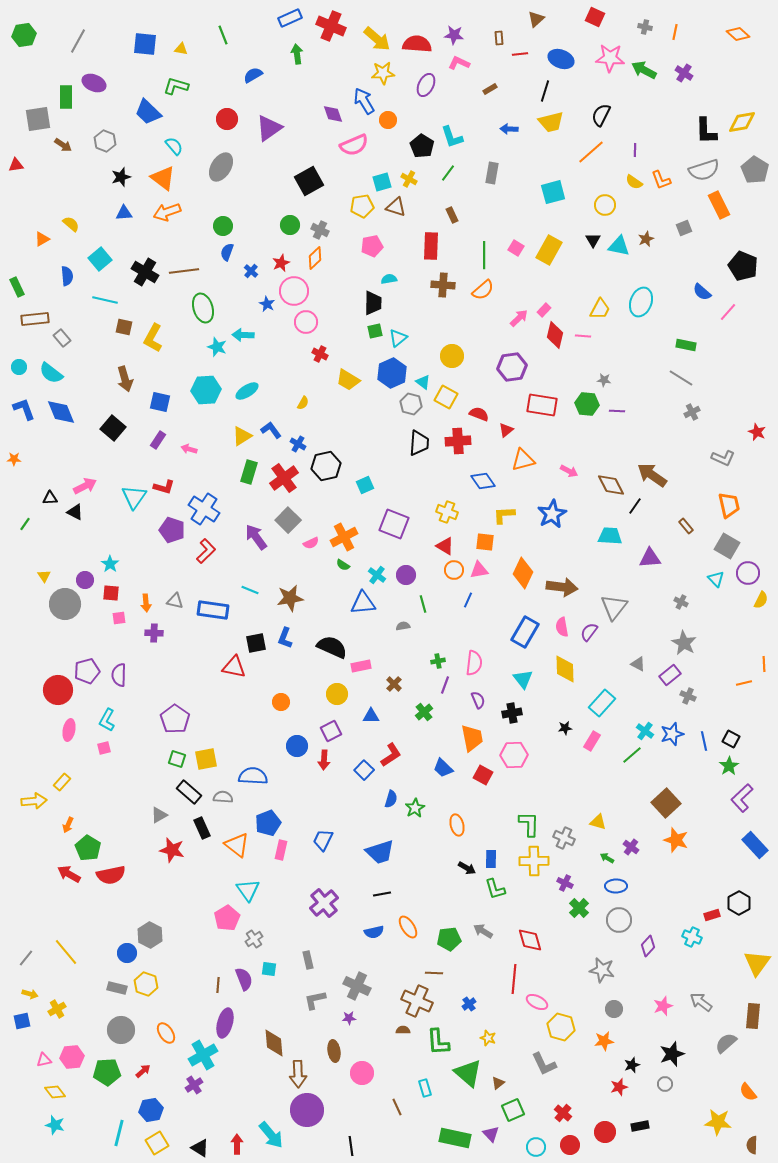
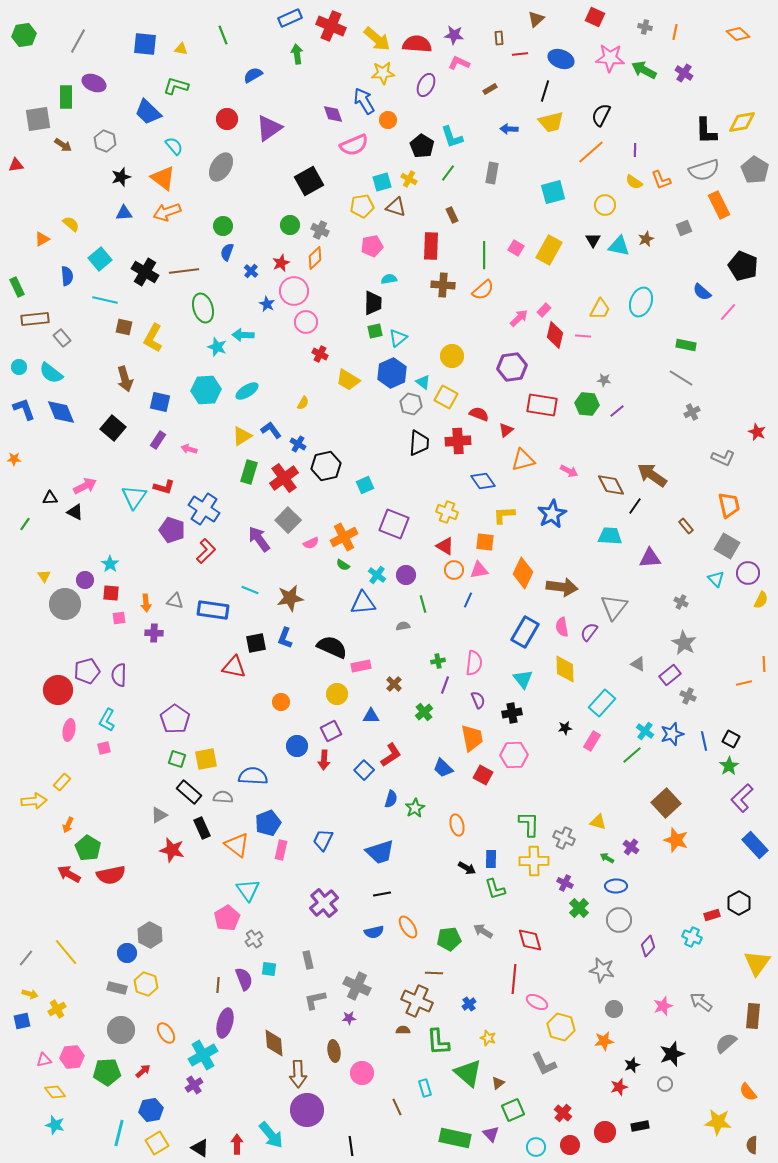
purple line at (617, 411): rotated 42 degrees counterclockwise
purple arrow at (256, 537): moved 3 px right, 2 px down
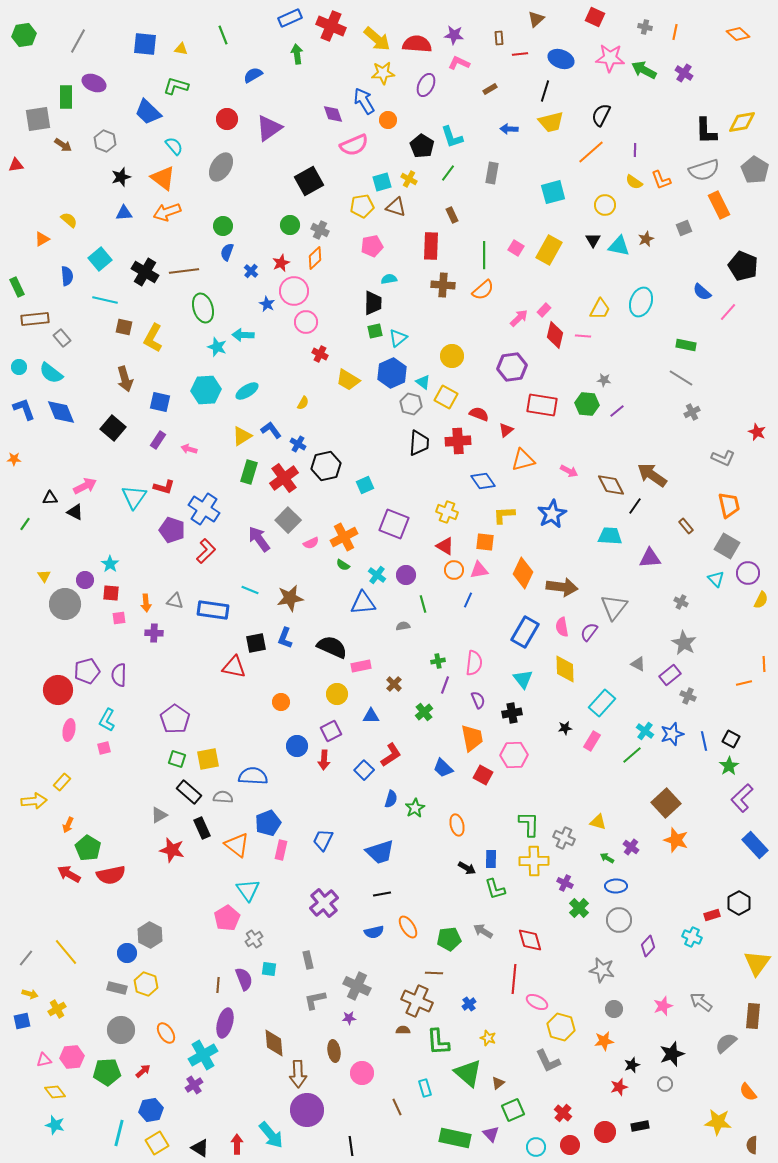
yellow semicircle at (71, 224): moved 2 px left, 4 px up
yellow square at (206, 759): moved 2 px right
gray L-shape at (544, 1064): moved 4 px right, 3 px up
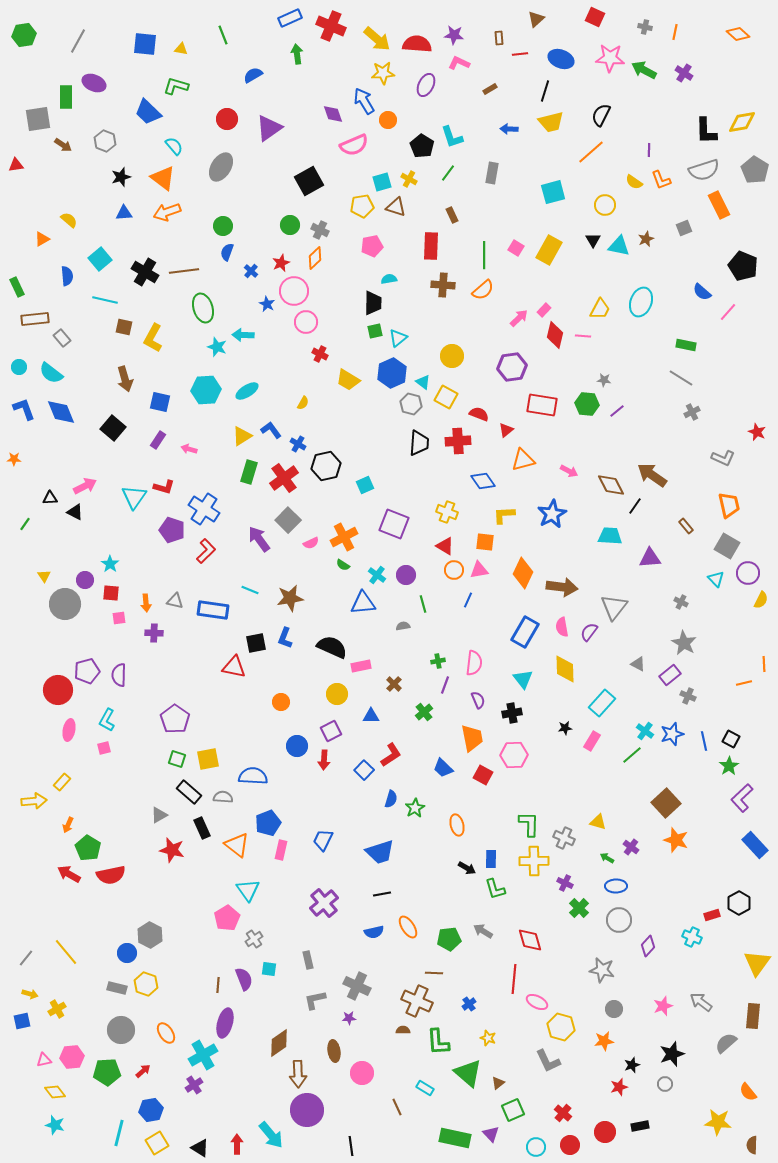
purple line at (635, 150): moved 14 px right
brown diamond at (274, 1043): moved 5 px right; rotated 60 degrees clockwise
cyan rectangle at (425, 1088): rotated 42 degrees counterclockwise
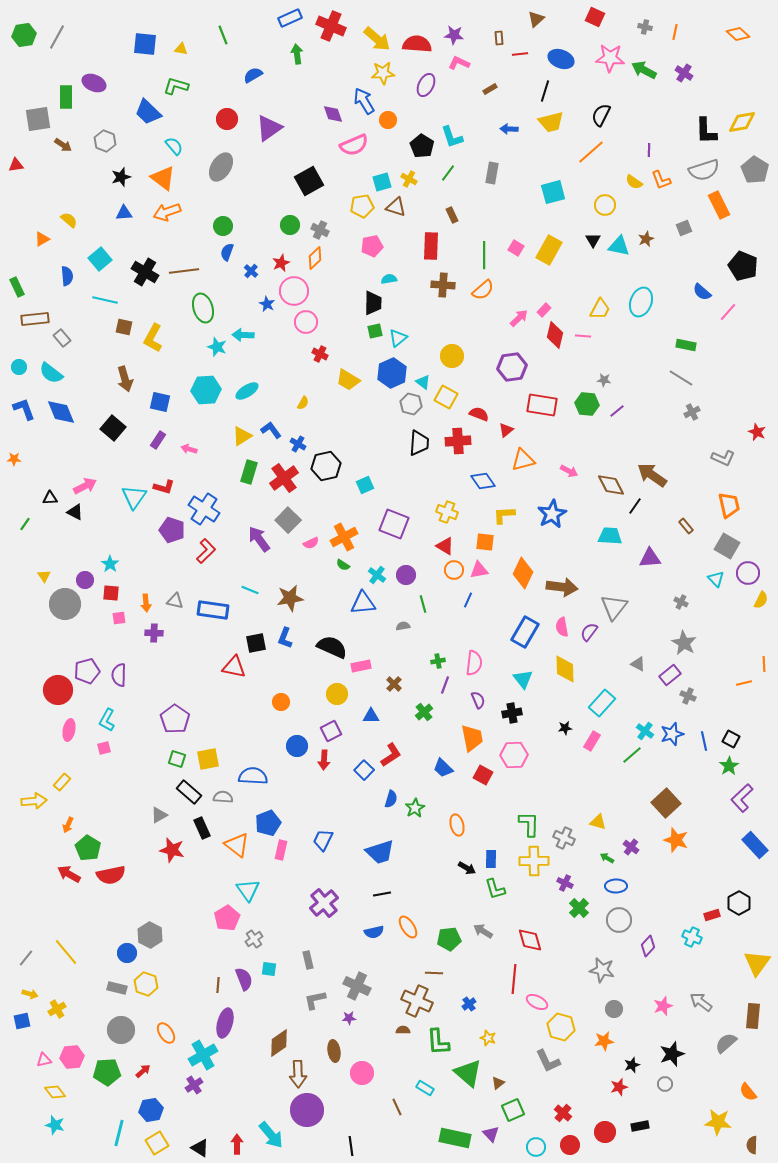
gray line at (78, 41): moved 21 px left, 4 px up
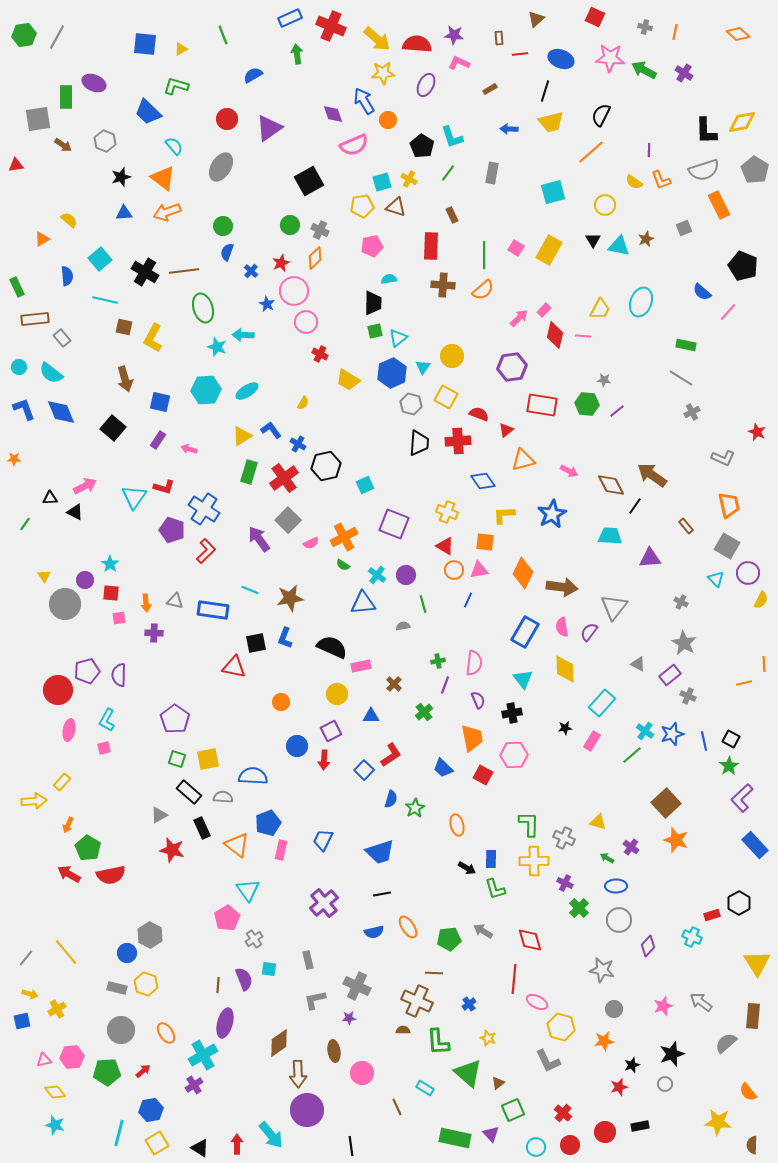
yellow triangle at (181, 49): rotated 40 degrees counterclockwise
cyan triangle at (423, 382): moved 15 px up; rotated 28 degrees clockwise
yellow triangle at (757, 963): rotated 8 degrees counterclockwise
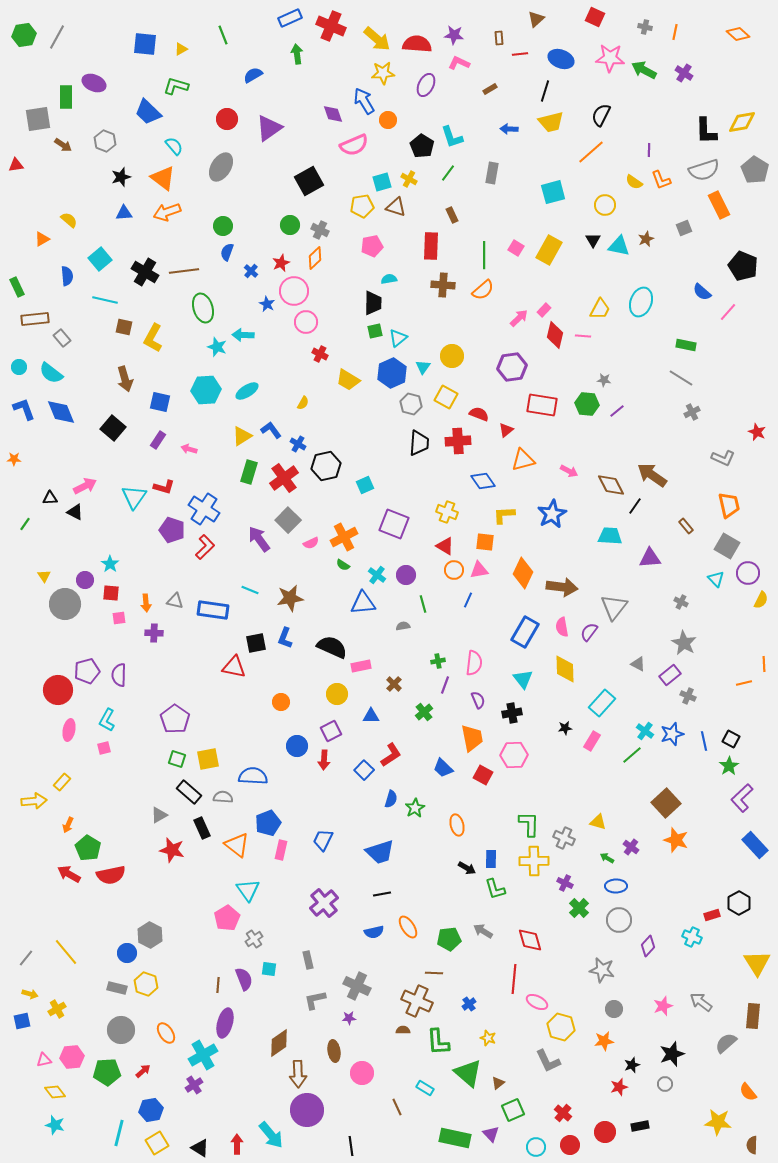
red L-shape at (206, 551): moved 1 px left, 4 px up
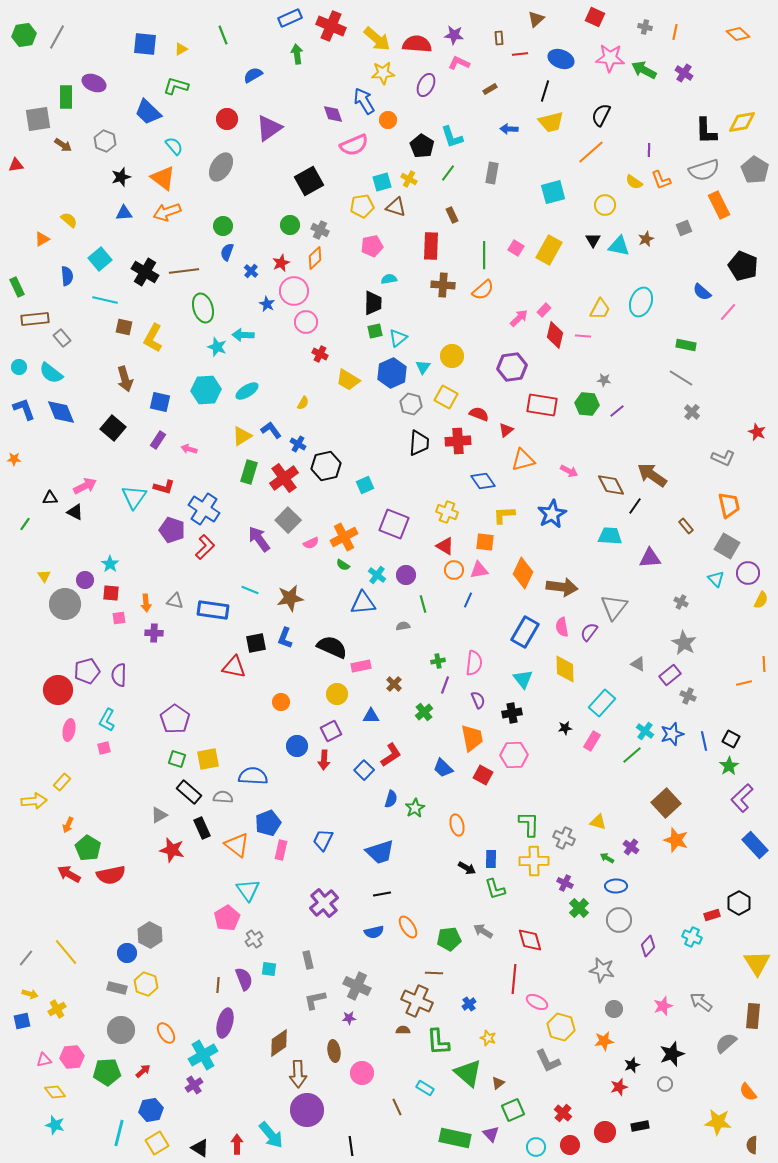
gray cross at (692, 412): rotated 21 degrees counterclockwise
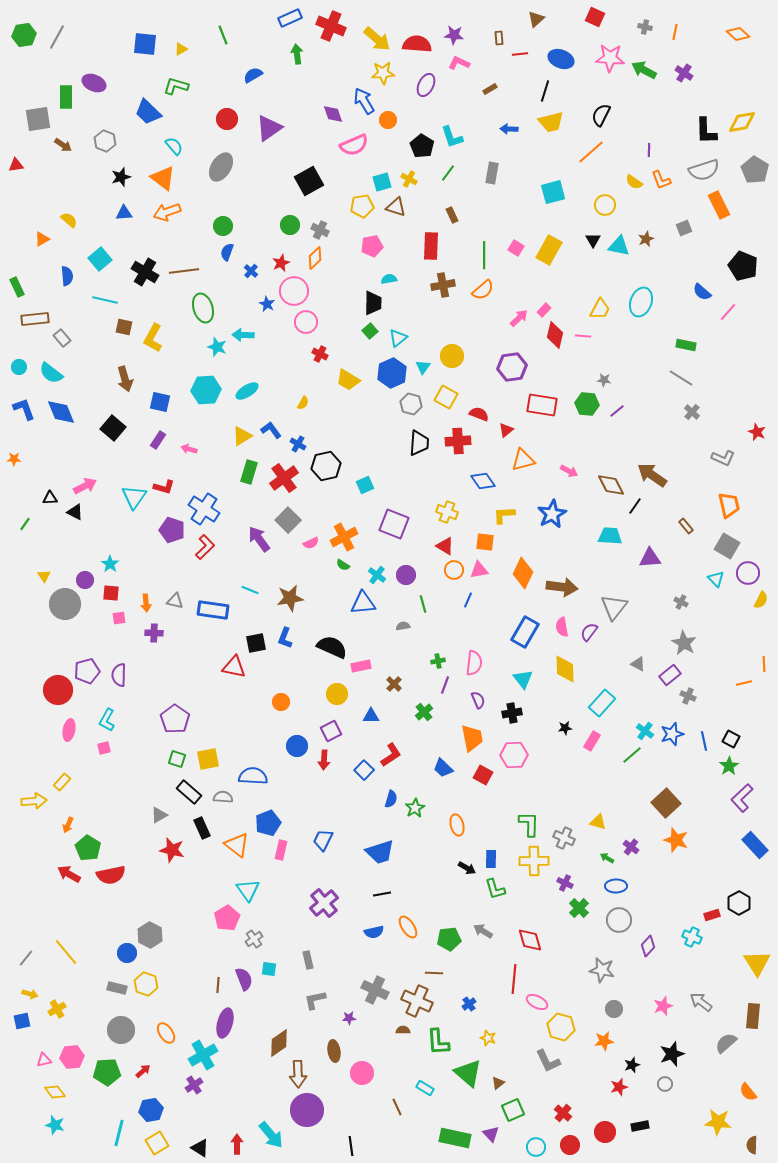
brown cross at (443, 285): rotated 15 degrees counterclockwise
green square at (375, 331): moved 5 px left; rotated 28 degrees counterclockwise
gray cross at (357, 986): moved 18 px right, 4 px down
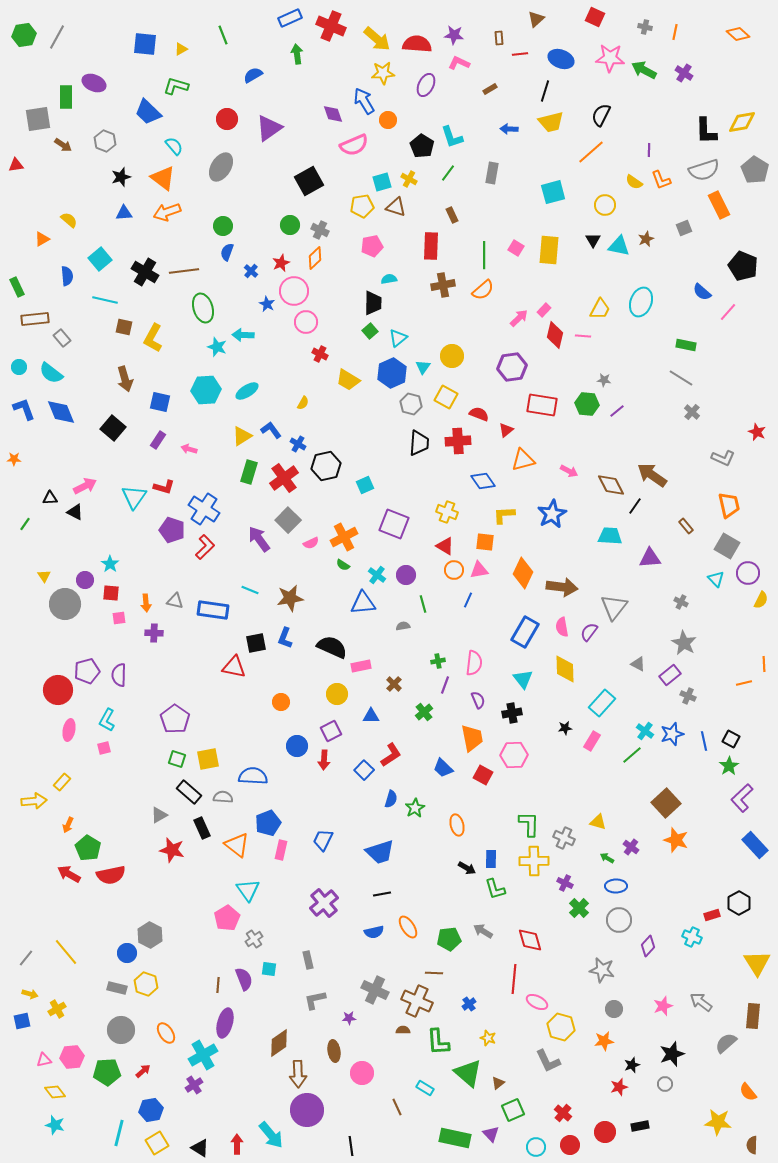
yellow rectangle at (549, 250): rotated 24 degrees counterclockwise
